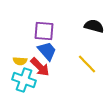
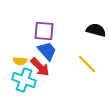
black semicircle: moved 2 px right, 4 px down
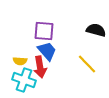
red arrow: rotated 35 degrees clockwise
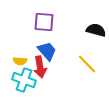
purple square: moved 9 px up
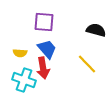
blue trapezoid: moved 2 px up
yellow semicircle: moved 8 px up
red arrow: moved 3 px right, 1 px down
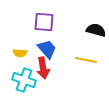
yellow line: moved 1 px left, 4 px up; rotated 35 degrees counterclockwise
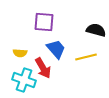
blue trapezoid: moved 9 px right
yellow line: moved 3 px up; rotated 25 degrees counterclockwise
red arrow: rotated 20 degrees counterclockwise
